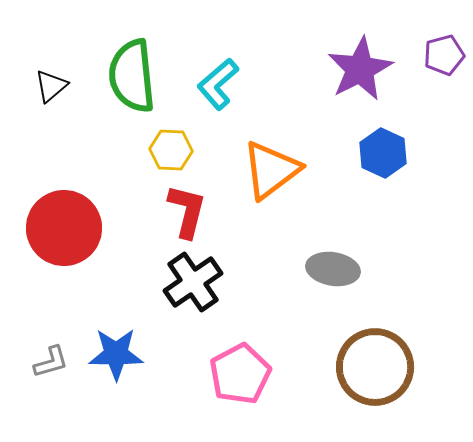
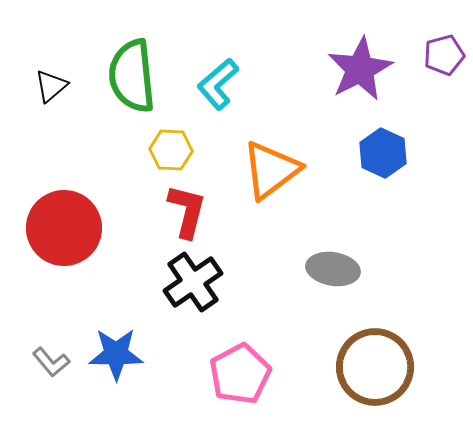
gray L-shape: rotated 66 degrees clockwise
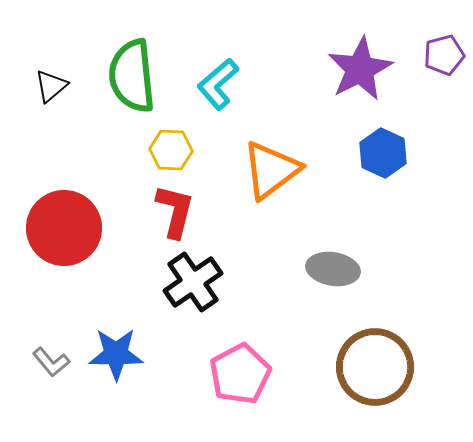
red L-shape: moved 12 px left
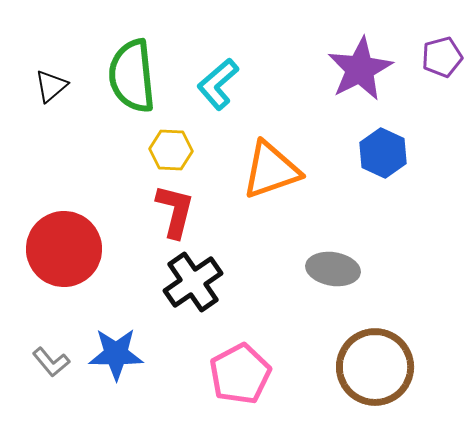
purple pentagon: moved 2 px left, 2 px down
orange triangle: rotated 18 degrees clockwise
red circle: moved 21 px down
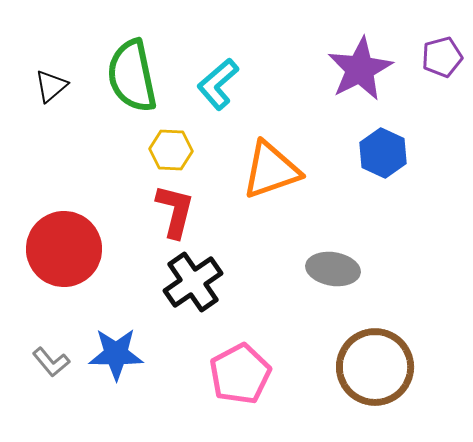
green semicircle: rotated 6 degrees counterclockwise
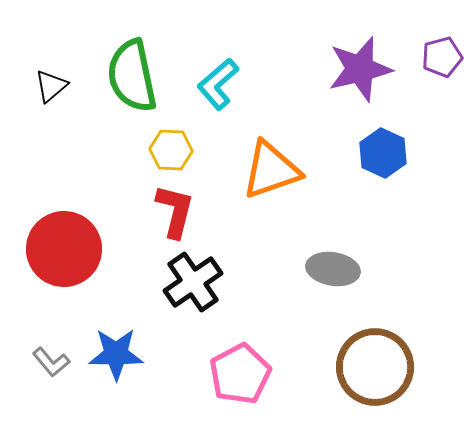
purple star: rotated 14 degrees clockwise
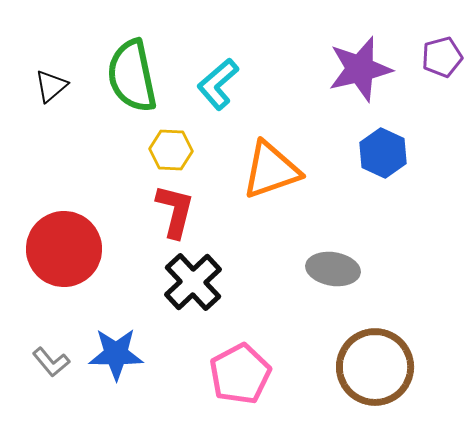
black cross: rotated 8 degrees counterclockwise
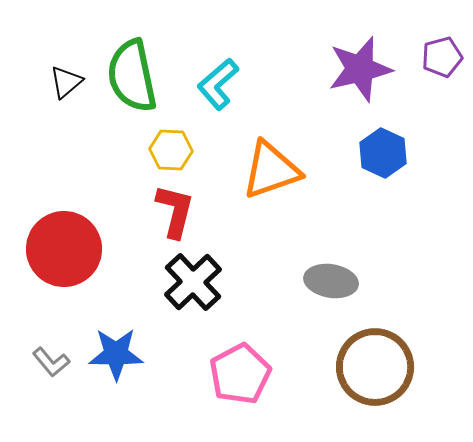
black triangle: moved 15 px right, 4 px up
gray ellipse: moved 2 px left, 12 px down
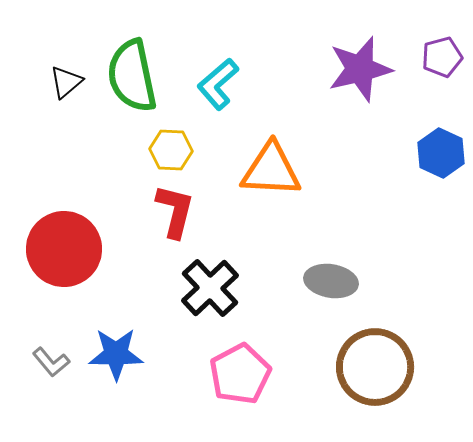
blue hexagon: moved 58 px right
orange triangle: rotated 22 degrees clockwise
black cross: moved 17 px right, 6 px down
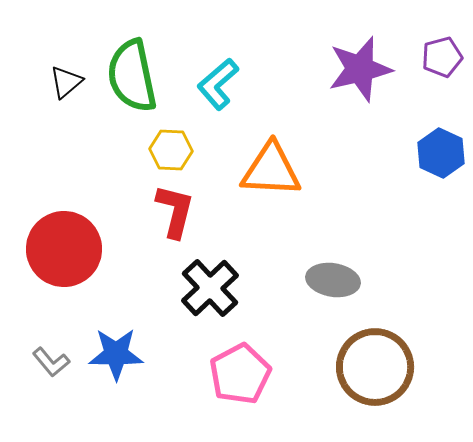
gray ellipse: moved 2 px right, 1 px up
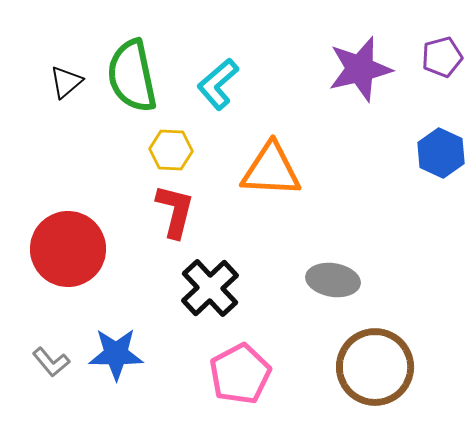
red circle: moved 4 px right
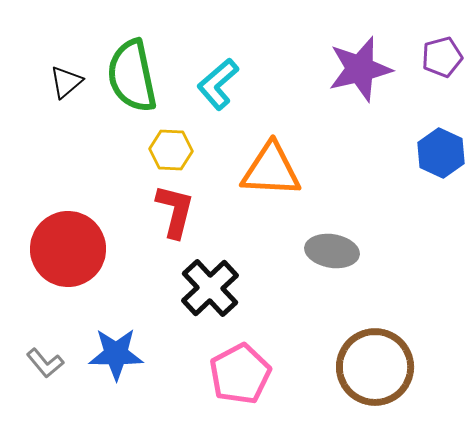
gray ellipse: moved 1 px left, 29 px up
gray L-shape: moved 6 px left, 1 px down
